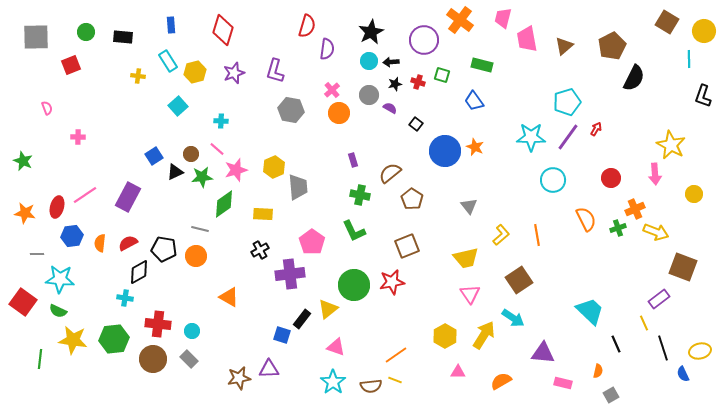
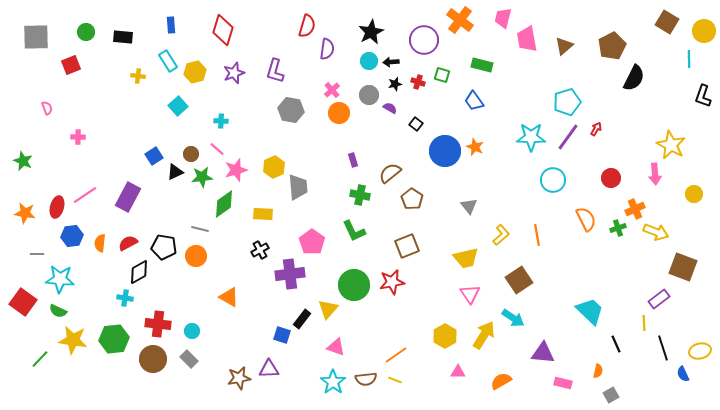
black pentagon at (164, 249): moved 2 px up
yellow triangle at (328, 309): rotated 10 degrees counterclockwise
yellow line at (644, 323): rotated 21 degrees clockwise
green line at (40, 359): rotated 36 degrees clockwise
brown semicircle at (371, 386): moved 5 px left, 7 px up
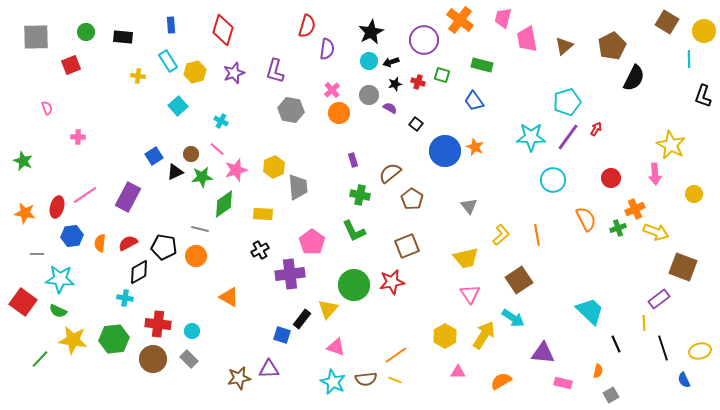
black arrow at (391, 62): rotated 14 degrees counterclockwise
cyan cross at (221, 121): rotated 24 degrees clockwise
blue semicircle at (683, 374): moved 1 px right, 6 px down
cyan star at (333, 382): rotated 10 degrees counterclockwise
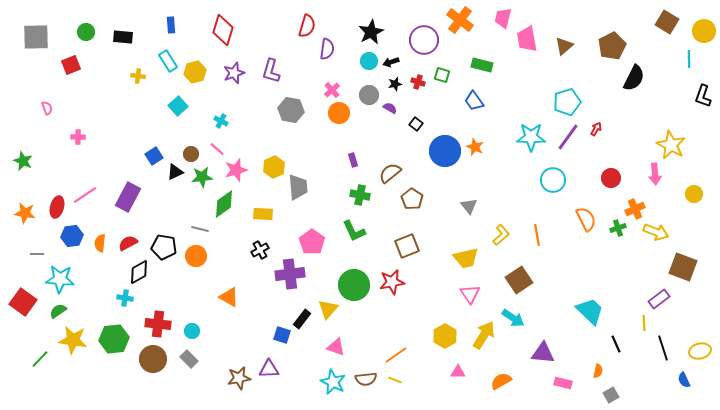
purple L-shape at (275, 71): moved 4 px left
green semicircle at (58, 311): rotated 120 degrees clockwise
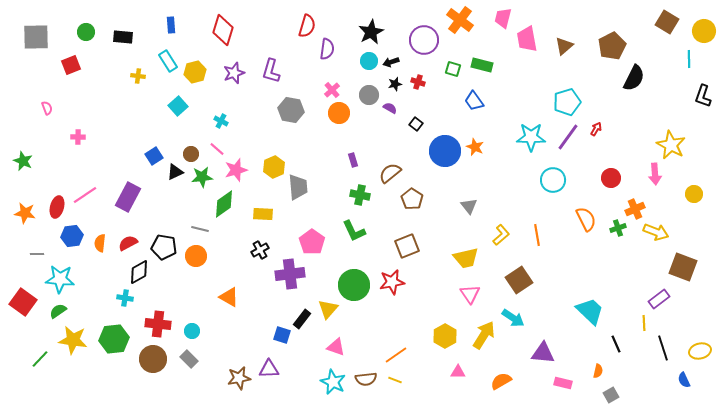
green square at (442, 75): moved 11 px right, 6 px up
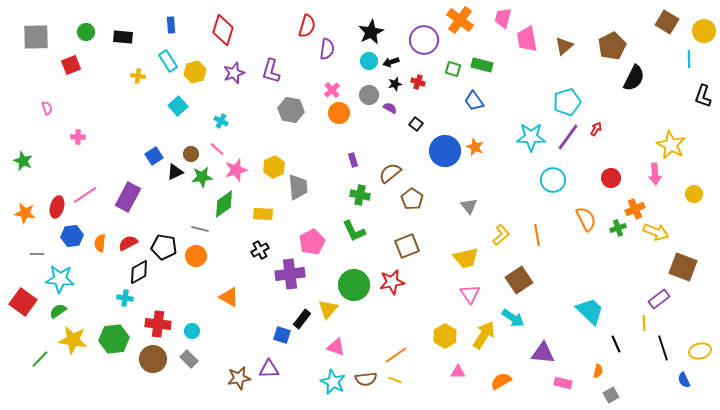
pink pentagon at (312, 242): rotated 10 degrees clockwise
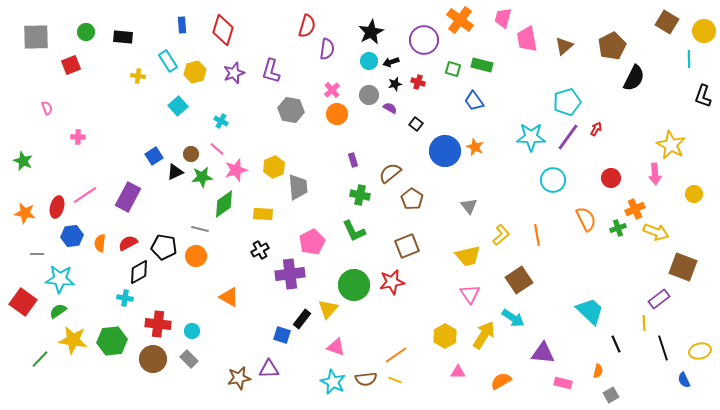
blue rectangle at (171, 25): moved 11 px right
orange circle at (339, 113): moved 2 px left, 1 px down
yellow trapezoid at (466, 258): moved 2 px right, 2 px up
green hexagon at (114, 339): moved 2 px left, 2 px down
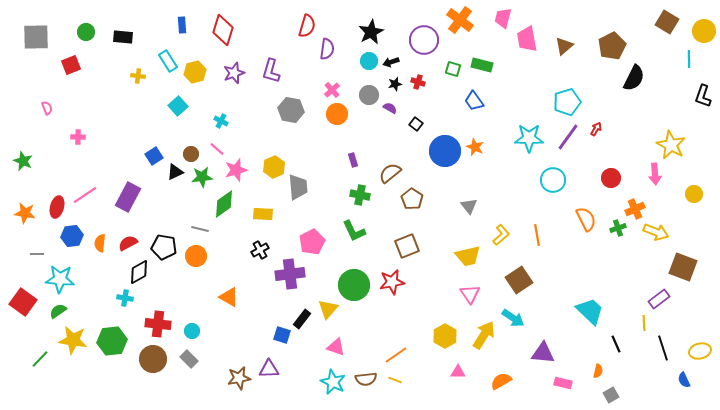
cyan star at (531, 137): moved 2 px left, 1 px down
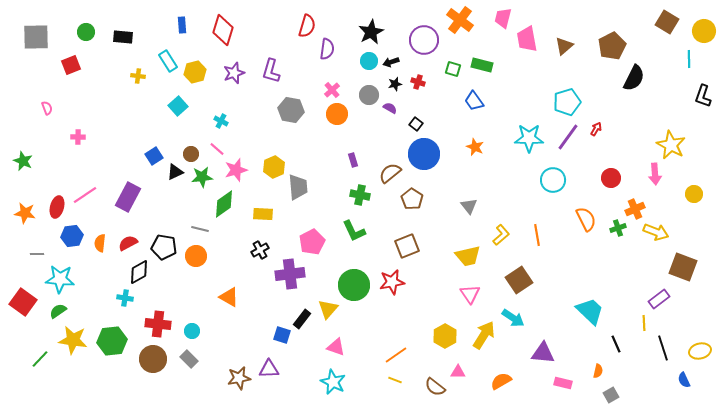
blue circle at (445, 151): moved 21 px left, 3 px down
brown semicircle at (366, 379): moved 69 px right, 8 px down; rotated 45 degrees clockwise
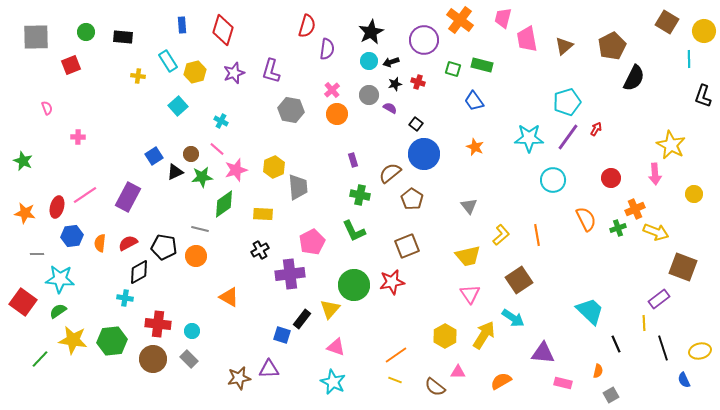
yellow triangle at (328, 309): moved 2 px right
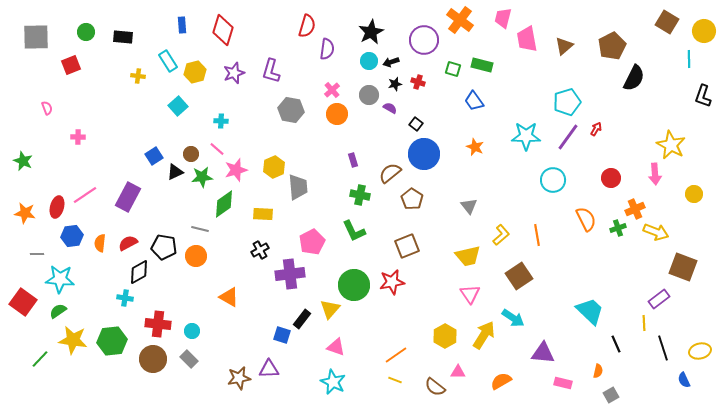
cyan cross at (221, 121): rotated 24 degrees counterclockwise
cyan star at (529, 138): moved 3 px left, 2 px up
brown square at (519, 280): moved 4 px up
